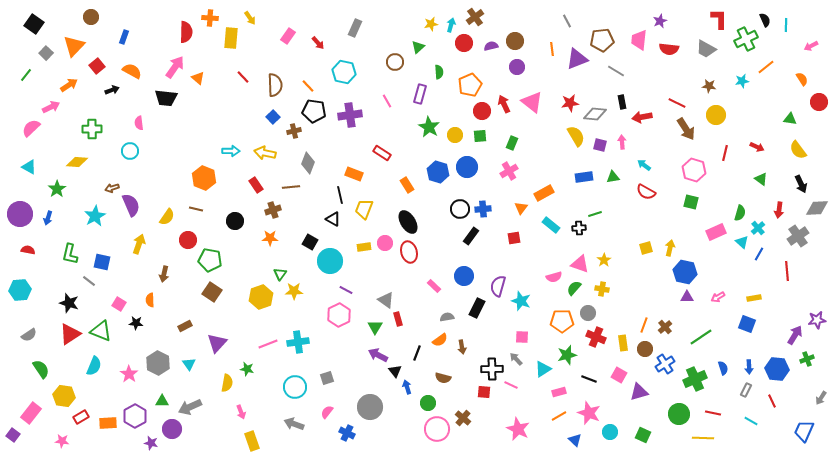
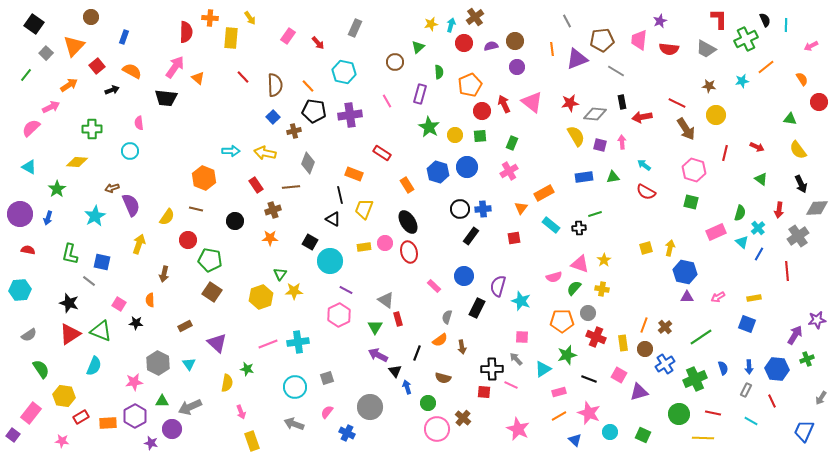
gray semicircle at (447, 317): rotated 64 degrees counterclockwise
purple triangle at (217, 343): rotated 30 degrees counterclockwise
pink star at (129, 374): moved 5 px right, 8 px down; rotated 30 degrees clockwise
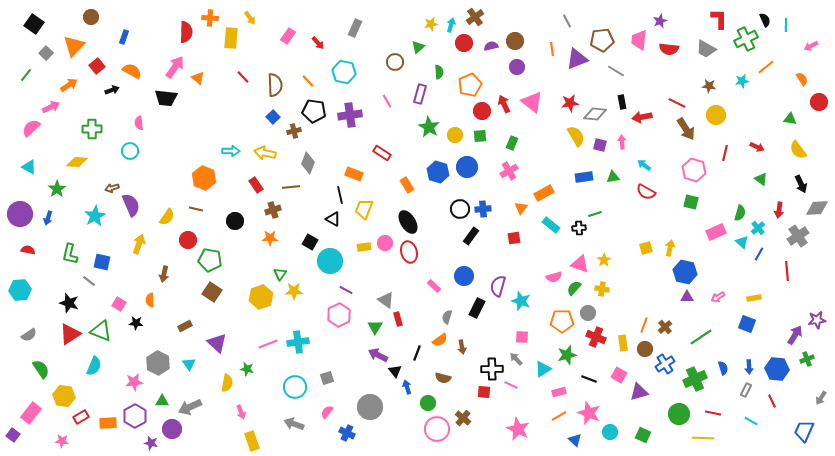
orange line at (308, 86): moved 5 px up
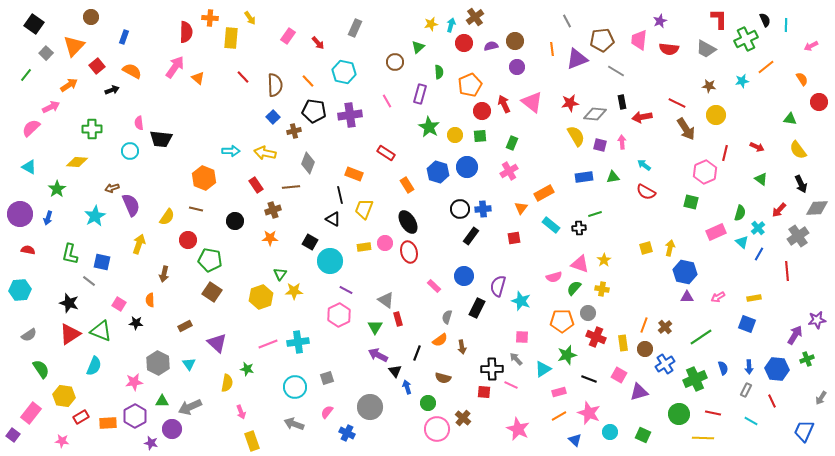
black trapezoid at (166, 98): moved 5 px left, 41 px down
red rectangle at (382, 153): moved 4 px right
pink hexagon at (694, 170): moved 11 px right, 2 px down; rotated 20 degrees clockwise
red arrow at (779, 210): rotated 35 degrees clockwise
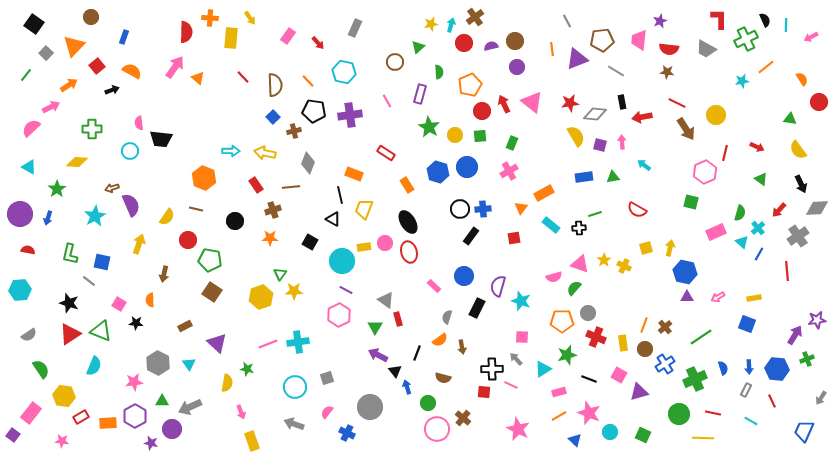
pink arrow at (811, 46): moved 9 px up
brown star at (709, 86): moved 42 px left, 14 px up
red semicircle at (646, 192): moved 9 px left, 18 px down
cyan circle at (330, 261): moved 12 px right
yellow cross at (602, 289): moved 22 px right, 23 px up; rotated 16 degrees clockwise
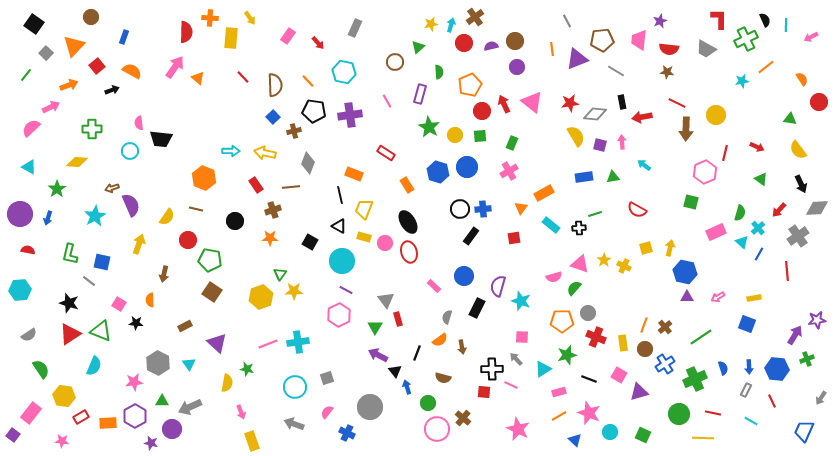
orange arrow at (69, 85): rotated 12 degrees clockwise
brown arrow at (686, 129): rotated 35 degrees clockwise
black triangle at (333, 219): moved 6 px right, 7 px down
yellow rectangle at (364, 247): moved 10 px up; rotated 24 degrees clockwise
gray triangle at (386, 300): rotated 18 degrees clockwise
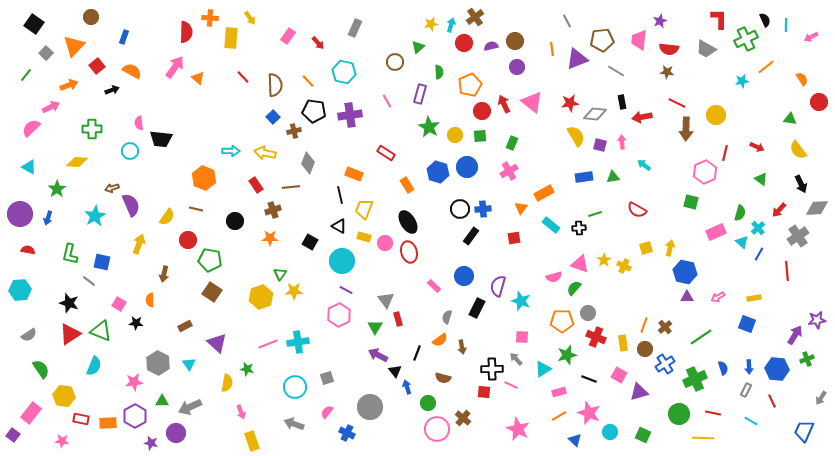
red rectangle at (81, 417): moved 2 px down; rotated 42 degrees clockwise
purple circle at (172, 429): moved 4 px right, 4 px down
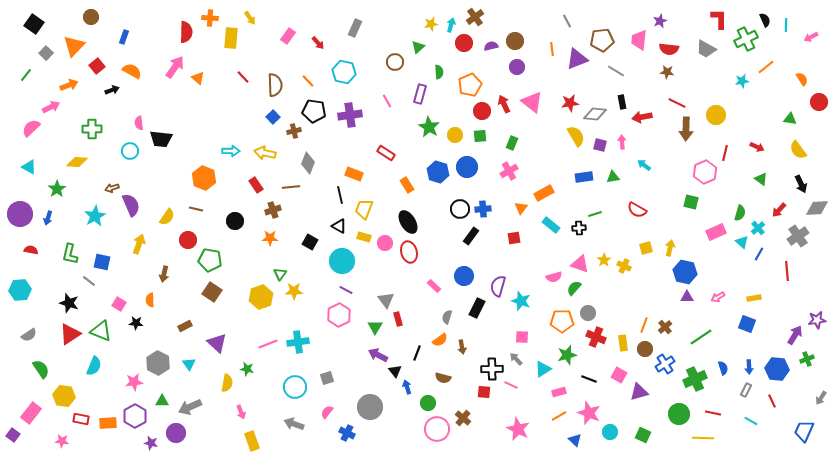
red semicircle at (28, 250): moved 3 px right
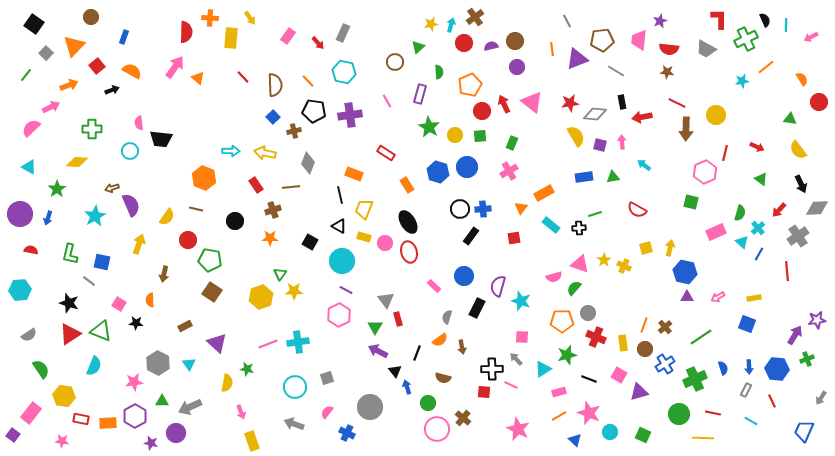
gray rectangle at (355, 28): moved 12 px left, 5 px down
purple arrow at (378, 355): moved 4 px up
